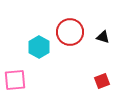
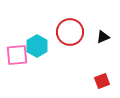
black triangle: rotated 40 degrees counterclockwise
cyan hexagon: moved 2 px left, 1 px up
pink square: moved 2 px right, 25 px up
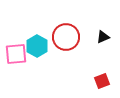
red circle: moved 4 px left, 5 px down
pink square: moved 1 px left, 1 px up
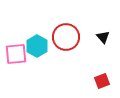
black triangle: rotated 48 degrees counterclockwise
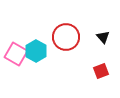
cyan hexagon: moved 1 px left, 5 px down
pink square: rotated 35 degrees clockwise
red square: moved 1 px left, 10 px up
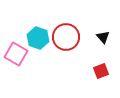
cyan hexagon: moved 2 px right, 13 px up; rotated 10 degrees counterclockwise
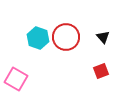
pink square: moved 25 px down
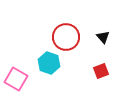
cyan hexagon: moved 11 px right, 25 px down
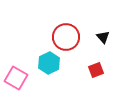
cyan hexagon: rotated 15 degrees clockwise
red square: moved 5 px left, 1 px up
pink square: moved 1 px up
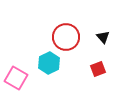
red square: moved 2 px right, 1 px up
